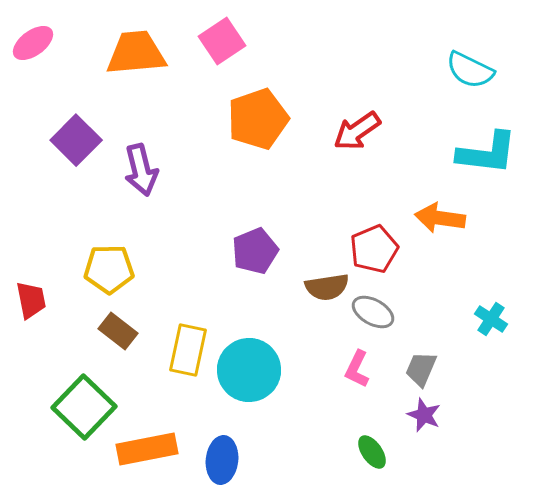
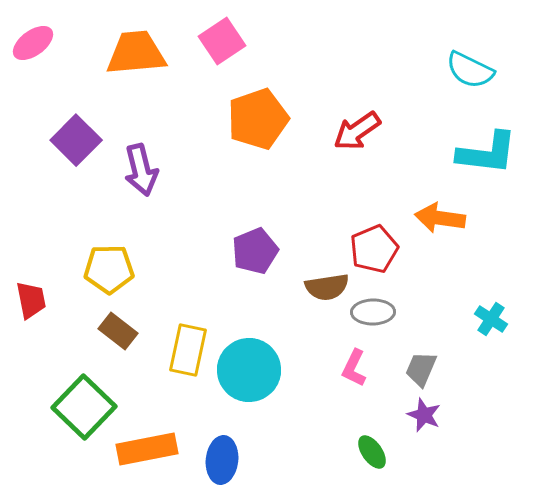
gray ellipse: rotated 30 degrees counterclockwise
pink L-shape: moved 3 px left, 1 px up
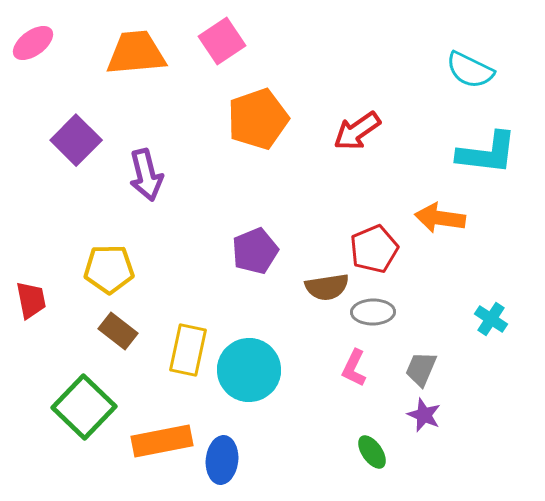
purple arrow: moved 5 px right, 5 px down
orange rectangle: moved 15 px right, 8 px up
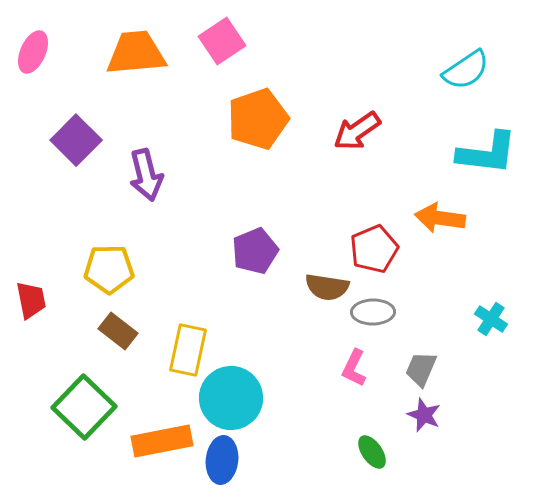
pink ellipse: moved 9 px down; rotated 30 degrees counterclockwise
cyan semicircle: moved 4 px left; rotated 60 degrees counterclockwise
brown semicircle: rotated 18 degrees clockwise
cyan circle: moved 18 px left, 28 px down
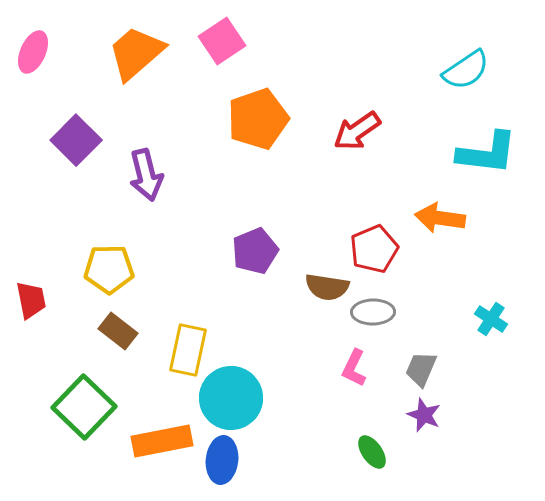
orange trapezoid: rotated 36 degrees counterclockwise
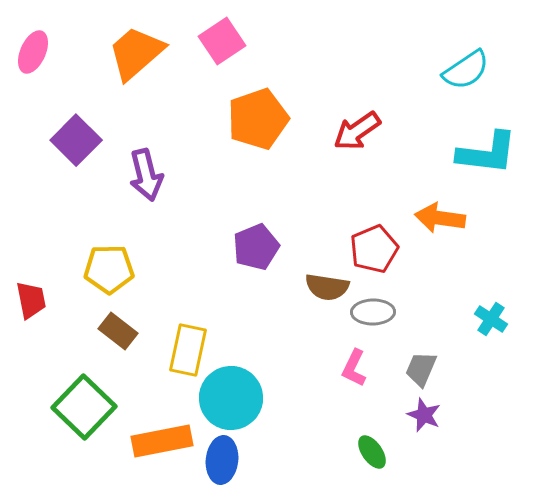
purple pentagon: moved 1 px right, 4 px up
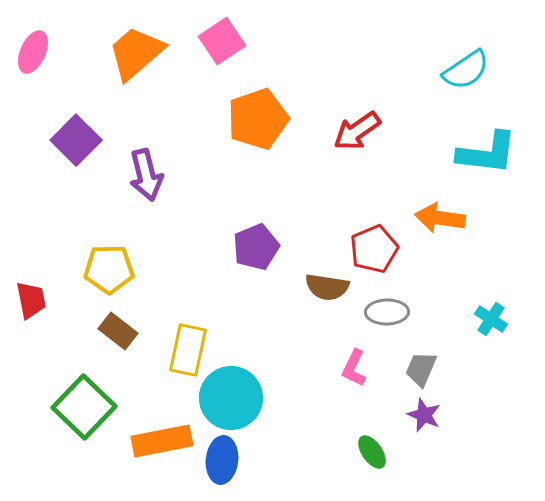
gray ellipse: moved 14 px right
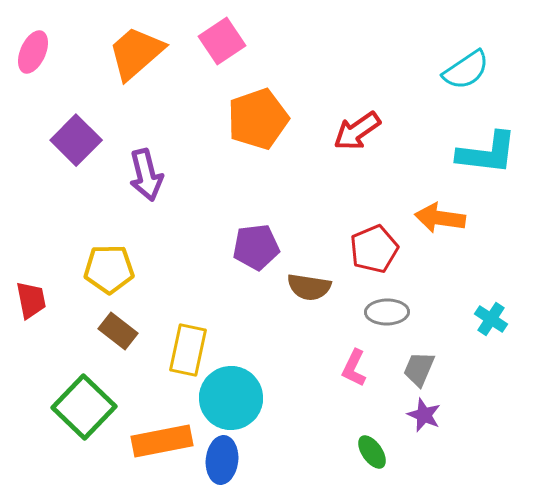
purple pentagon: rotated 15 degrees clockwise
brown semicircle: moved 18 px left
gray trapezoid: moved 2 px left
